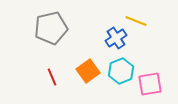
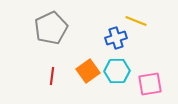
gray pentagon: rotated 12 degrees counterclockwise
blue cross: rotated 15 degrees clockwise
cyan hexagon: moved 4 px left; rotated 20 degrees clockwise
red line: moved 1 px up; rotated 30 degrees clockwise
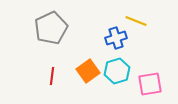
cyan hexagon: rotated 15 degrees counterclockwise
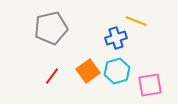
gray pentagon: rotated 12 degrees clockwise
red line: rotated 30 degrees clockwise
pink square: moved 1 px down
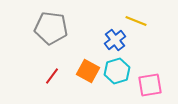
gray pentagon: rotated 20 degrees clockwise
blue cross: moved 1 px left, 2 px down; rotated 20 degrees counterclockwise
orange square: rotated 25 degrees counterclockwise
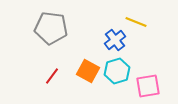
yellow line: moved 1 px down
pink square: moved 2 px left, 1 px down
